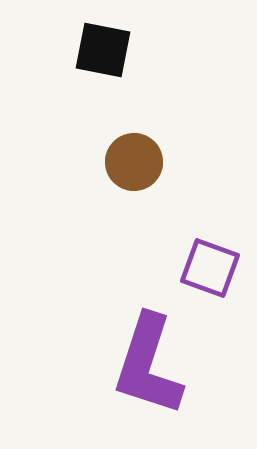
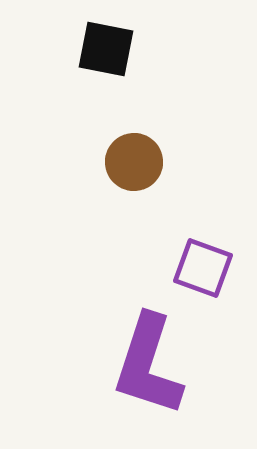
black square: moved 3 px right, 1 px up
purple square: moved 7 px left
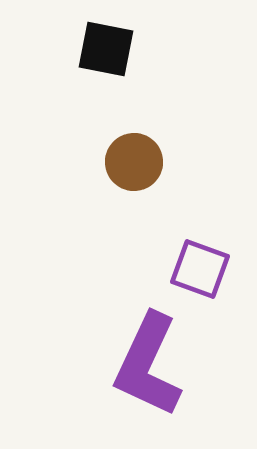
purple square: moved 3 px left, 1 px down
purple L-shape: rotated 7 degrees clockwise
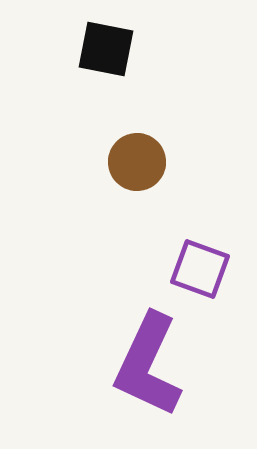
brown circle: moved 3 px right
